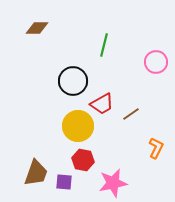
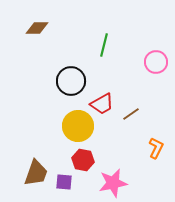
black circle: moved 2 px left
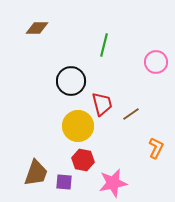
red trapezoid: rotated 75 degrees counterclockwise
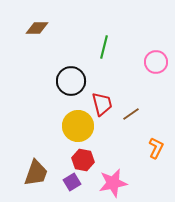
green line: moved 2 px down
purple square: moved 8 px right; rotated 36 degrees counterclockwise
